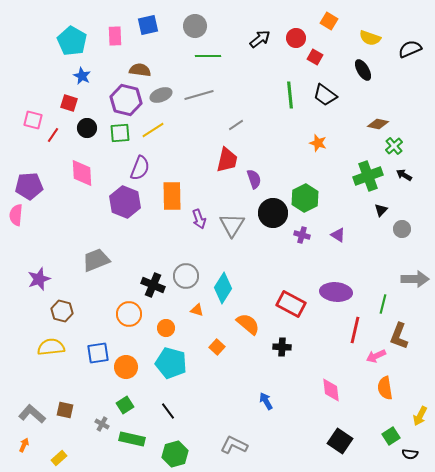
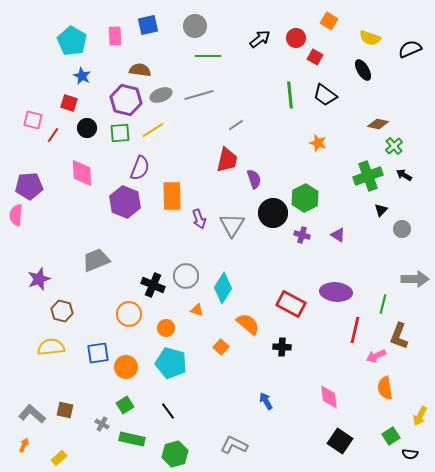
orange square at (217, 347): moved 4 px right
pink diamond at (331, 390): moved 2 px left, 7 px down
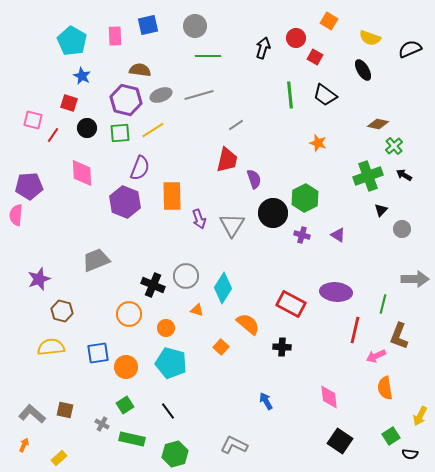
black arrow at (260, 39): moved 3 px right, 9 px down; rotated 35 degrees counterclockwise
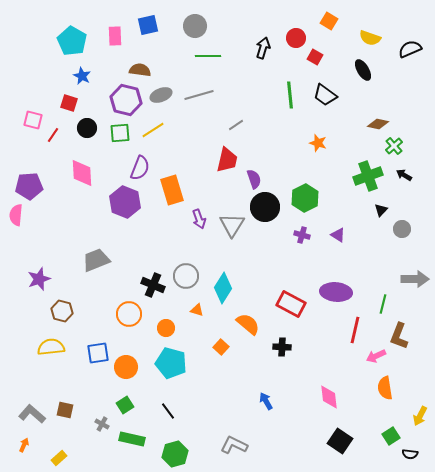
orange rectangle at (172, 196): moved 6 px up; rotated 16 degrees counterclockwise
black circle at (273, 213): moved 8 px left, 6 px up
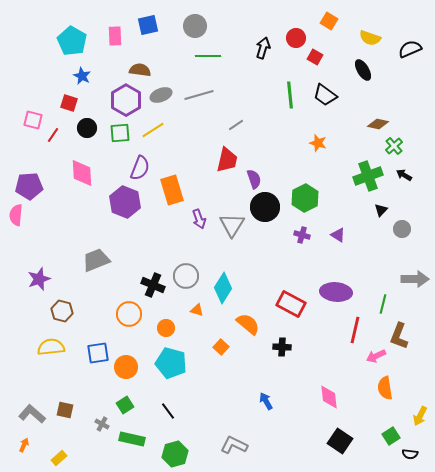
purple hexagon at (126, 100): rotated 16 degrees clockwise
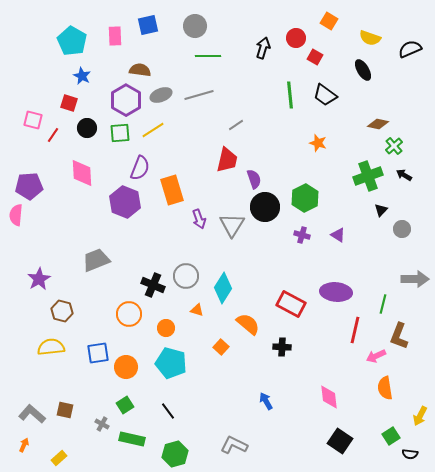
purple star at (39, 279): rotated 10 degrees counterclockwise
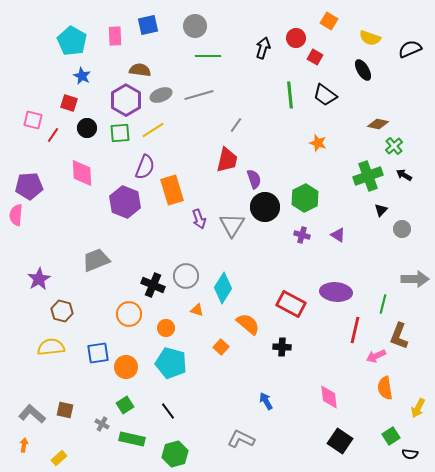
gray line at (236, 125): rotated 21 degrees counterclockwise
purple semicircle at (140, 168): moved 5 px right, 1 px up
yellow arrow at (420, 416): moved 2 px left, 8 px up
orange arrow at (24, 445): rotated 16 degrees counterclockwise
gray L-shape at (234, 445): moved 7 px right, 6 px up
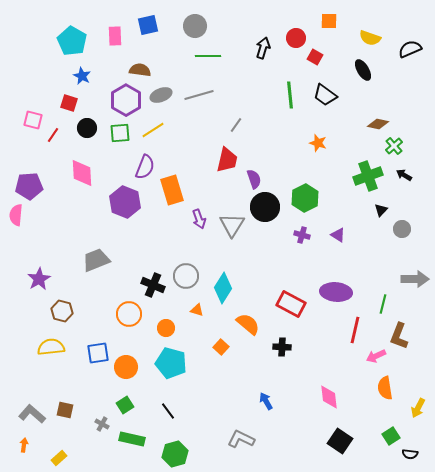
orange square at (329, 21): rotated 30 degrees counterclockwise
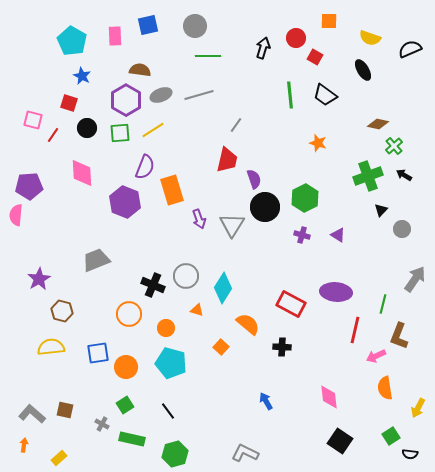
gray arrow at (415, 279): rotated 56 degrees counterclockwise
gray L-shape at (241, 439): moved 4 px right, 14 px down
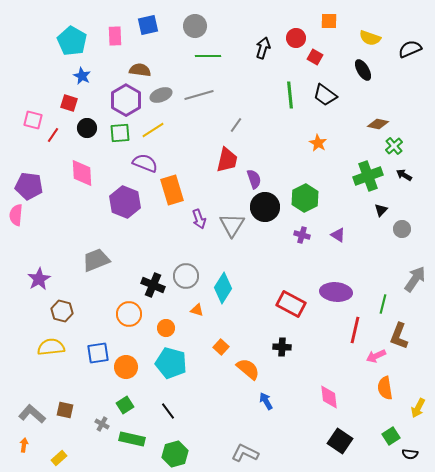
orange star at (318, 143): rotated 12 degrees clockwise
purple semicircle at (145, 167): moved 4 px up; rotated 90 degrees counterclockwise
purple pentagon at (29, 186): rotated 12 degrees clockwise
orange semicircle at (248, 324): moved 45 px down
